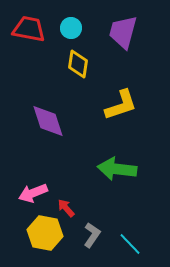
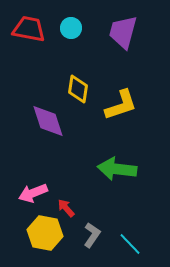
yellow diamond: moved 25 px down
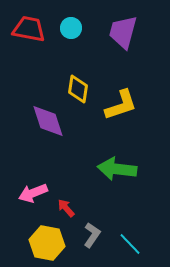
yellow hexagon: moved 2 px right, 10 px down
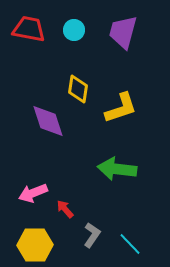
cyan circle: moved 3 px right, 2 px down
yellow L-shape: moved 3 px down
red arrow: moved 1 px left, 1 px down
yellow hexagon: moved 12 px left, 2 px down; rotated 12 degrees counterclockwise
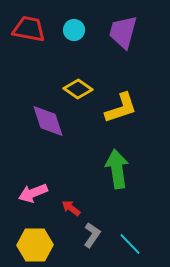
yellow diamond: rotated 64 degrees counterclockwise
green arrow: rotated 75 degrees clockwise
red arrow: moved 6 px right, 1 px up; rotated 12 degrees counterclockwise
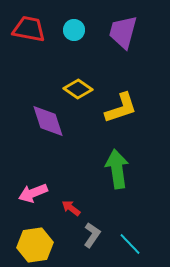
yellow hexagon: rotated 8 degrees counterclockwise
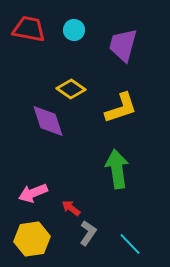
purple trapezoid: moved 13 px down
yellow diamond: moved 7 px left
gray L-shape: moved 4 px left, 2 px up
yellow hexagon: moved 3 px left, 6 px up
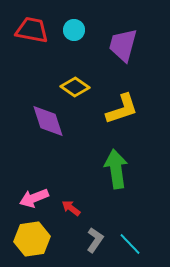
red trapezoid: moved 3 px right, 1 px down
yellow diamond: moved 4 px right, 2 px up
yellow L-shape: moved 1 px right, 1 px down
green arrow: moved 1 px left
pink arrow: moved 1 px right, 5 px down
gray L-shape: moved 7 px right, 7 px down
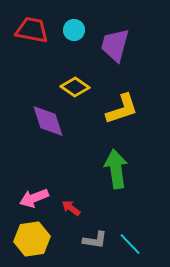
purple trapezoid: moved 8 px left
gray L-shape: rotated 65 degrees clockwise
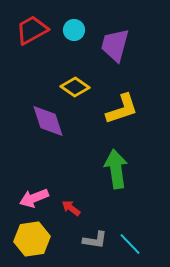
red trapezoid: rotated 40 degrees counterclockwise
